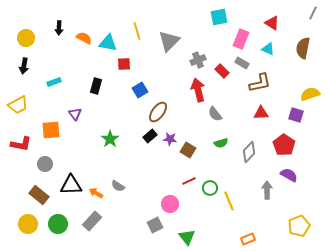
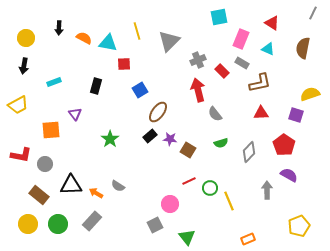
red L-shape at (21, 144): moved 11 px down
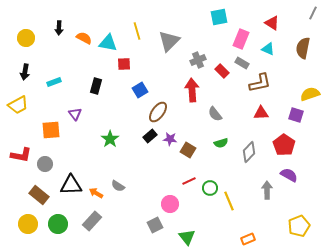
black arrow at (24, 66): moved 1 px right, 6 px down
red arrow at (198, 90): moved 6 px left; rotated 10 degrees clockwise
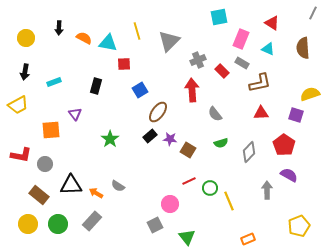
brown semicircle at (303, 48): rotated 15 degrees counterclockwise
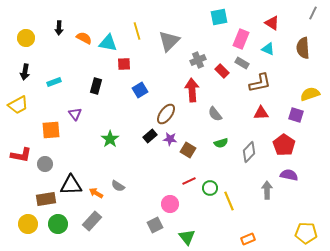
brown ellipse at (158, 112): moved 8 px right, 2 px down
purple semicircle at (289, 175): rotated 18 degrees counterclockwise
brown rectangle at (39, 195): moved 7 px right, 4 px down; rotated 48 degrees counterclockwise
yellow pentagon at (299, 226): moved 7 px right, 7 px down; rotated 25 degrees clockwise
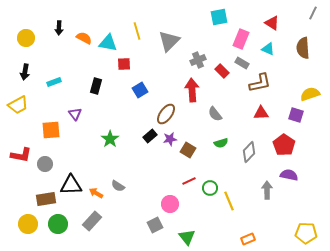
purple star at (170, 139): rotated 16 degrees counterclockwise
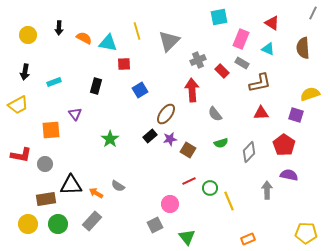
yellow circle at (26, 38): moved 2 px right, 3 px up
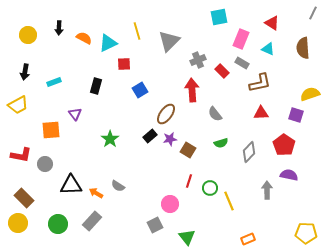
cyan triangle at (108, 43): rotated 36 degrees counterclockwise
red line at (189, 181): rotated 48 degrees counterclockwise
brown rectangle at (46, 199): moved 22 px left, 1 px up; rotated 54 degrees clockwise
yellow circle at (28, 224): moved 10 px left, 1 px up
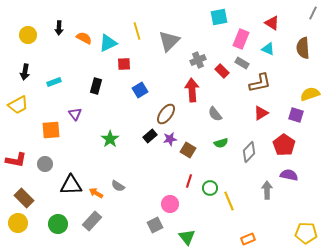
red triangle at (261, 113): rotated 28 degrees counterclockwise
red L-shape at (21, 155): moved 5 px left, 5 px down
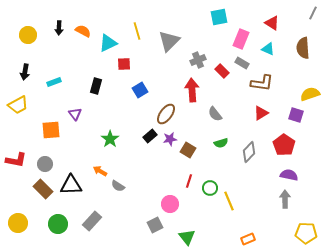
orange semicircle at (84, 38): moved 1 px left, 7 px up
brown L-shape at (260, 83): moved 2 px right; rotated 20 degrees clockwise
gray arrow at (267, 190): moved 18 px right, 9 px down
orange arrow at (96, 193): moved 4 px right, 22 px up
brown rectangle at (24, 198): moved 19 px right, 9 px up
